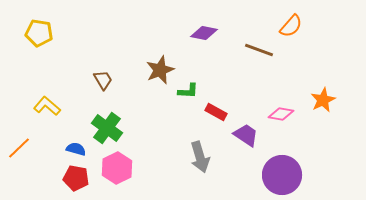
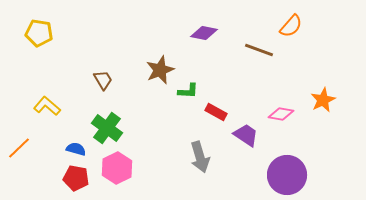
purple circle: moved 5 px right
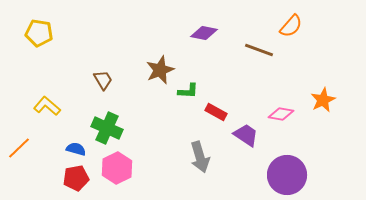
green cross: rotated 12 degrees counterclockwise
red pentagon: rotated 20 degrees counterclockwise
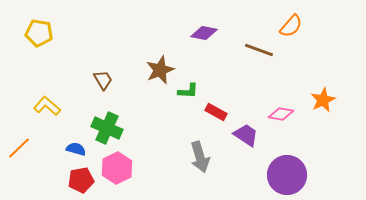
red pentagon: moved 5 px right, 2 px down
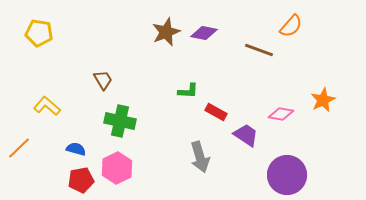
brown star: moved 6 px right, 38 px up
green cross: moved 13 px right, 7 px up; rotated 12 degrees counterclockwise
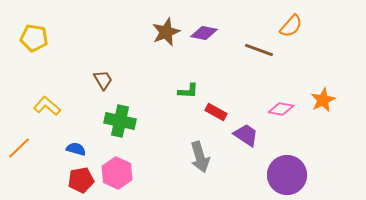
yellow pentagon: moved 5 px left, 5 px down
pink diamond: moved 5 px up
pink hexagon: moved 5 px down; rotated 8 degrees counterclockwise
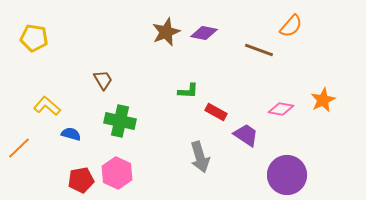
blue semicircle: moved 5 px left, 15 px up
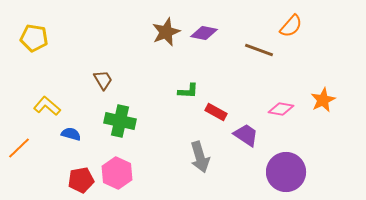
purple circle: moved 1 px left, 3 px up
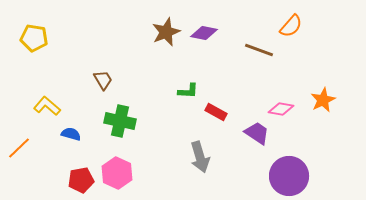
purple trapezoid: moved 11 px right, 2 px up
purple circle: moved 3 px right, 4 px down
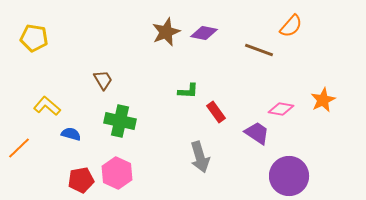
red rectangle: rotated 25 degrees clockwise
